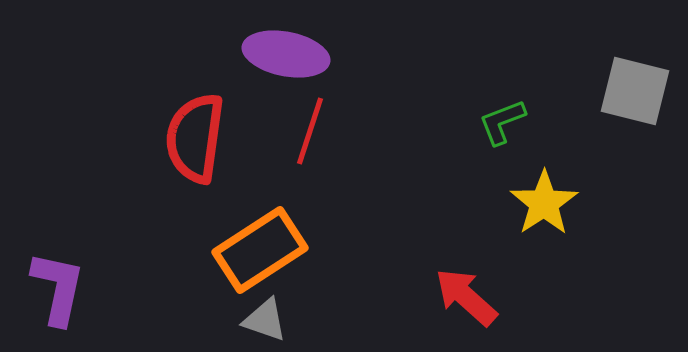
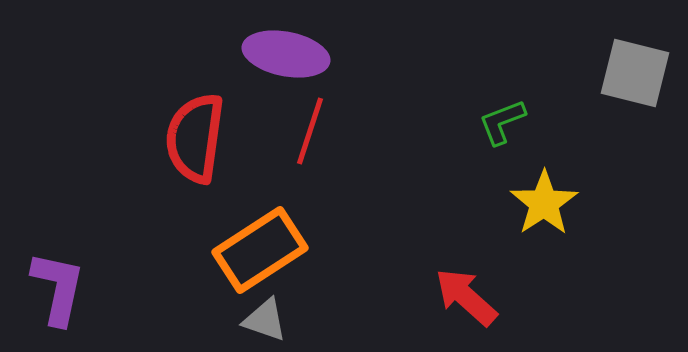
gray square: moved 18 px up
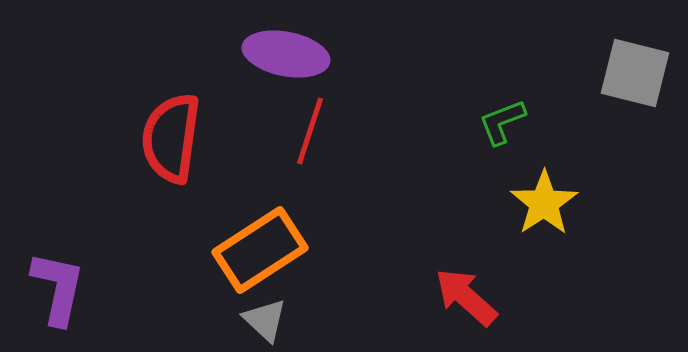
red semicircle: moved 24 px left
gray triangle: rotated 24 degrees clockwise
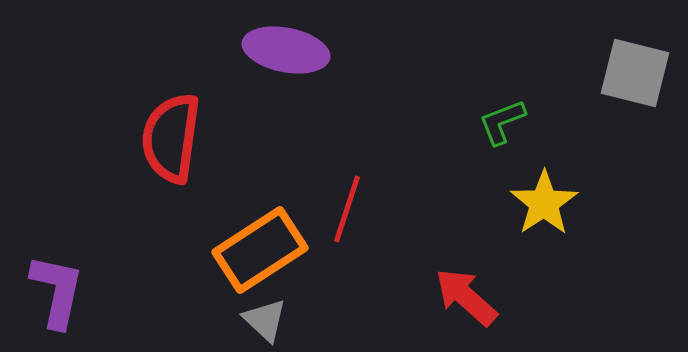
purple ellipse: moved 4 px up
red line: moved 37 px right, 78 px down
purple L-shape: moved 1 px left, 3 px down
